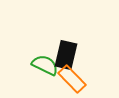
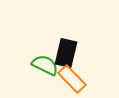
black rectangle: moved 2 px up
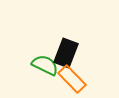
black rectangle: rotated 8 degrees clockwise
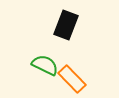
black rectangle: moved 28 px up
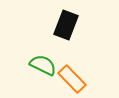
green semicircle: moved 2 px left
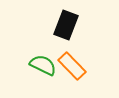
orange rectangle: moved 13 px up
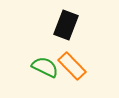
green semicircle: moved 2 px right, 2 px down
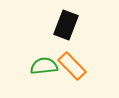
green semicircle: moved 1 px left, 1 px up; rotated 32 degrees counterclockwise
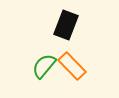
green semicircle: rotated 44 degrees counterclockwise
